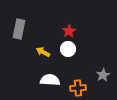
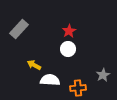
gray rectangle: rotated 30 degrees clockwise
yellow arrow: moved 9 px left, 13 px down
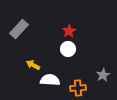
yellow arrow: moved 1 px left
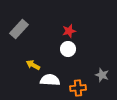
red star: rotated 16 degrees clockwise
gray star: moved 1 px left; rotated 24 degrees counterclockwise
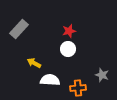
yellow arrow: moved 1 px right, 2 px up
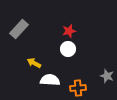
gray star: moved 5 px right, 1 px down
